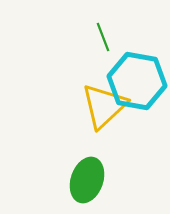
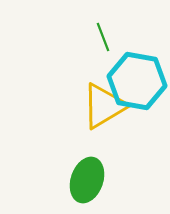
yellow triangle: rotated 12 degrees clockwise
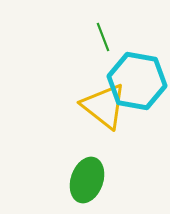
yellow triangle: rotated 51 degrees counterclockwise
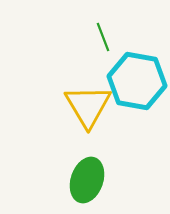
yellow triangle: moved 16 px left; rotated 21 degrees clockwise
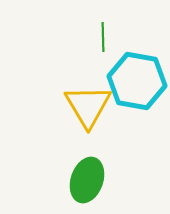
green line: rotated 20 degrees clockwise
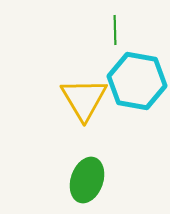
green line: moved 12 px right, 7 px up
yellow triangle: moved 4 px left, 7 px up
